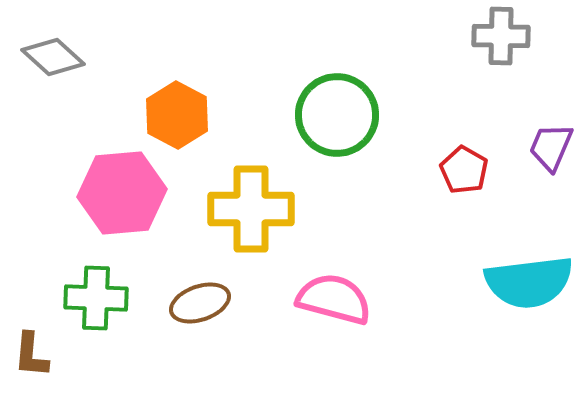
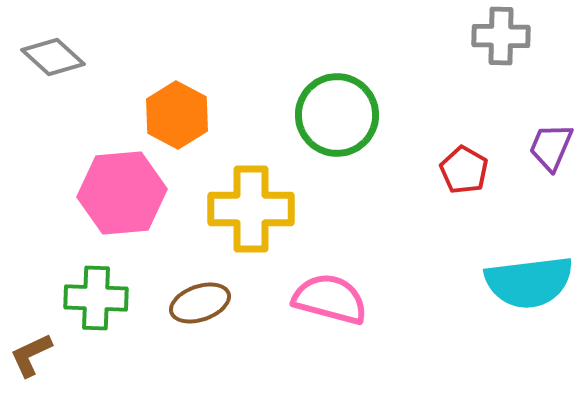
pink semicircle: moved 4 px left
brown L-shape: rotated 60 degrees clockwise
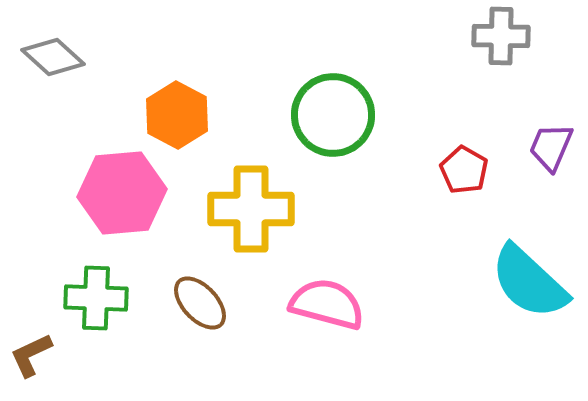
green circle: moved 4 px left
cyan semicircle: rotated 50 degrees clockwise
pink semicircle: moved 3 px left, 5 px down
brown ellipse: rotated 66 degrees clockwise
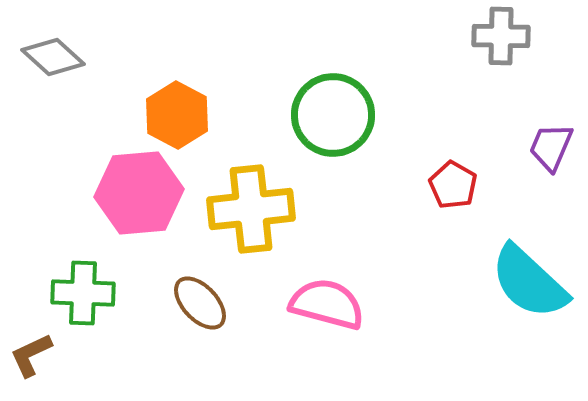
red pentagon: moved 11 px left, 15 px down
pink hexagon: moved 17 px right
yellow cross: rotated 6 degrees counterclockwise
green cross: moved 13 px left, 5 px up
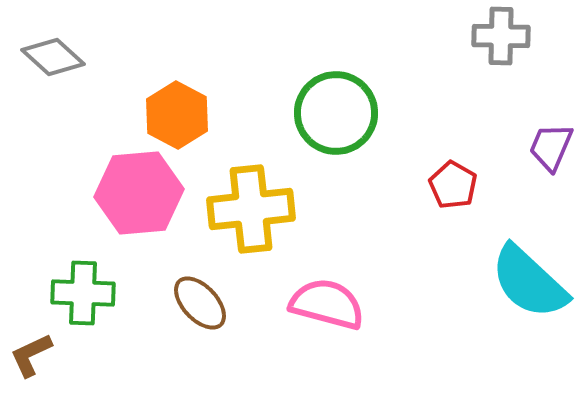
green circle: moved 3 px right, 2 px up
